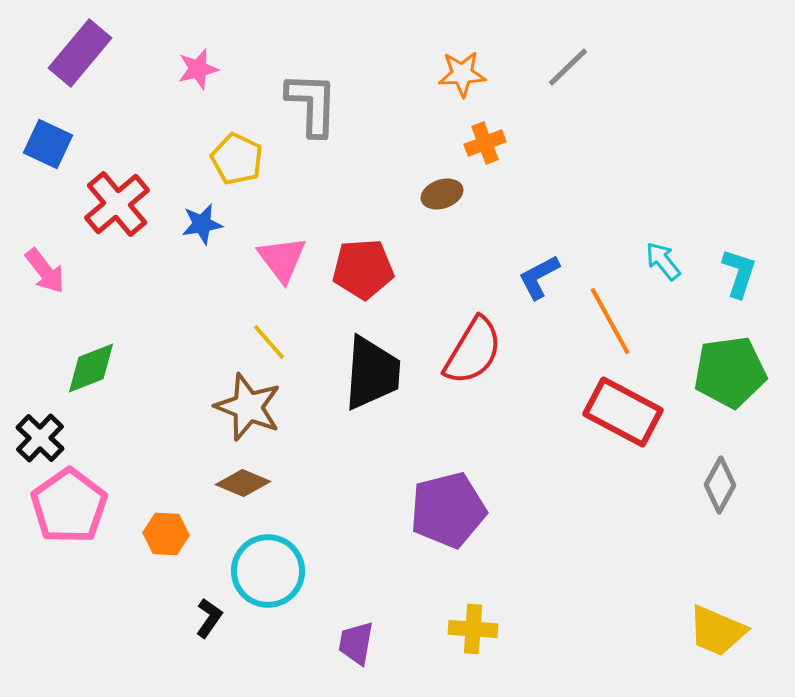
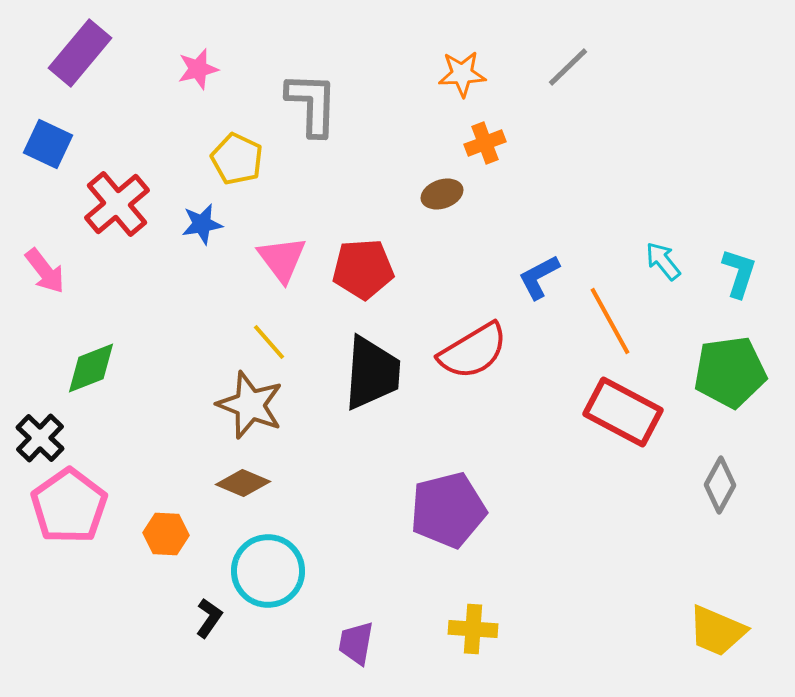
red semicircle: rotated 28 degrees clockwise
brown star: moved 2 px right, 2 px up
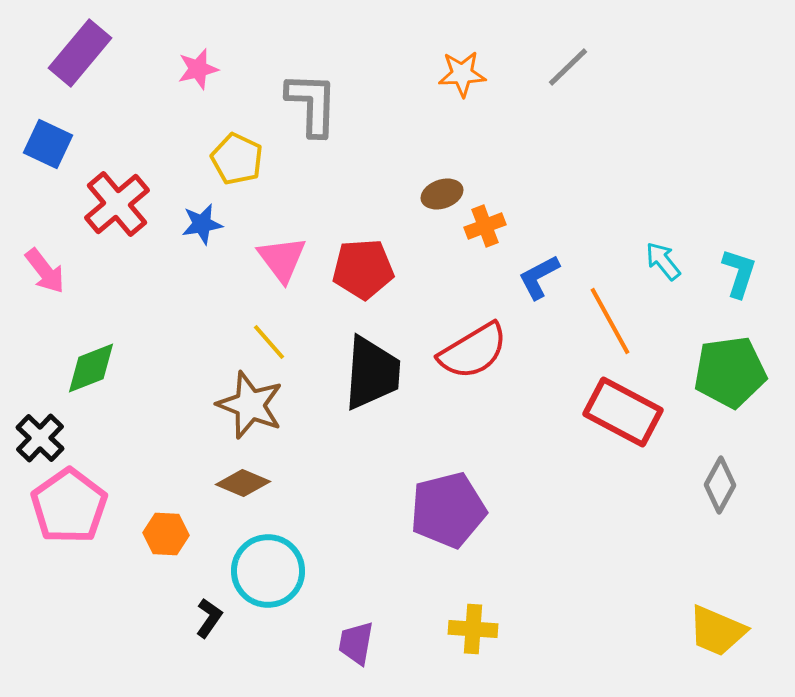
orange cross: moved 83 px down
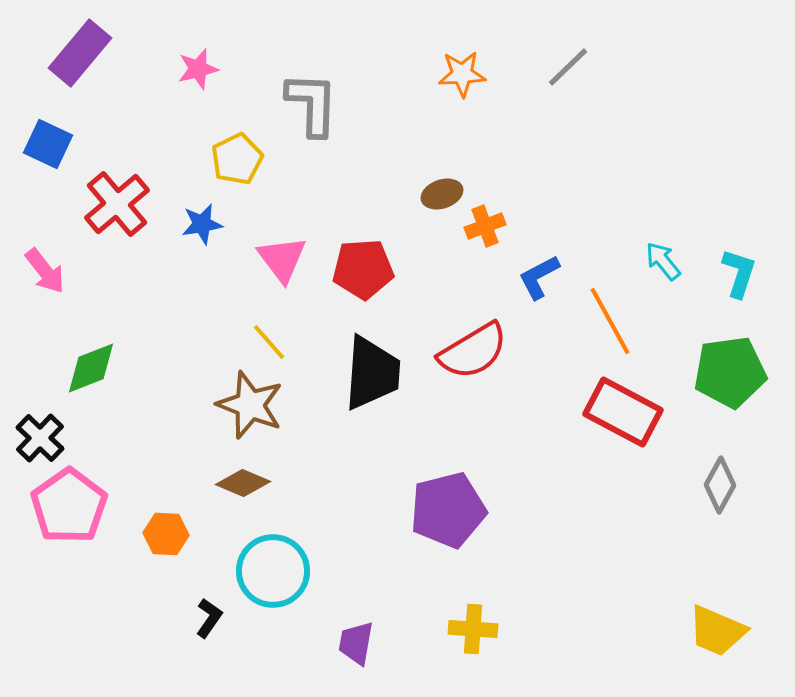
yellow pentagon: rotated 21 degrees clockwise
cyan circle: moved 5 px right
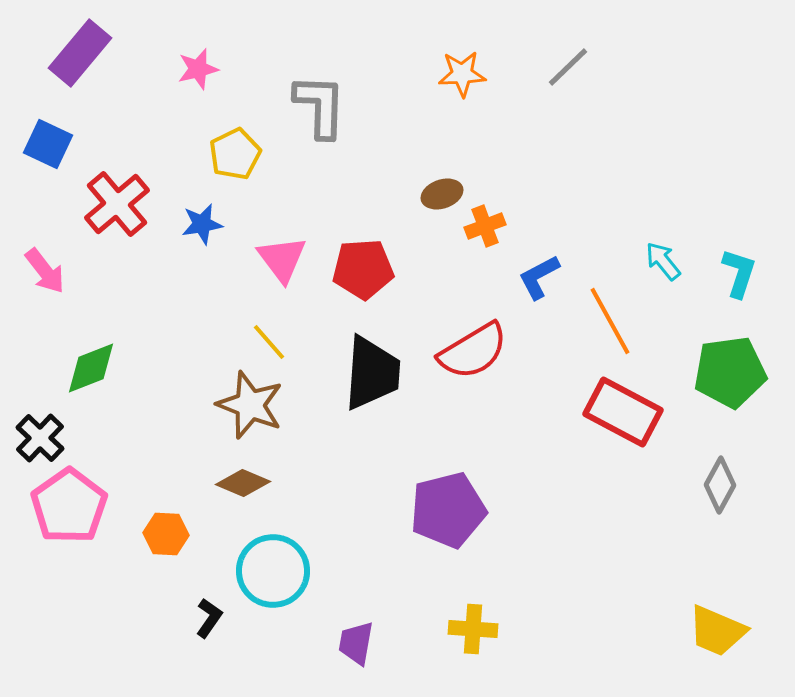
gray L-shape: moved 8 px right, 2 px down
yellow pentagon: moved 2 px left, 5 px up
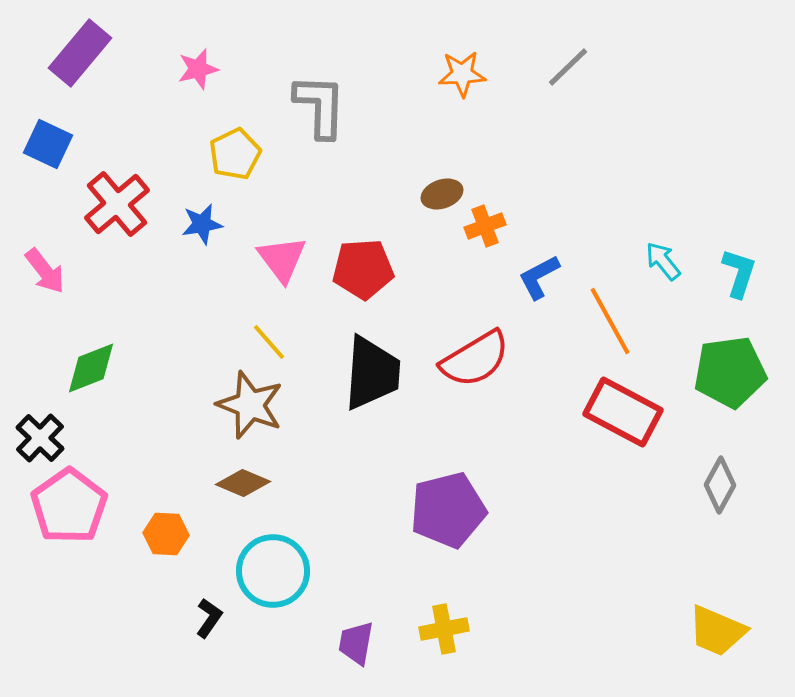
red semicircle: moved 2 px right, 8 px down
yellow cross: moved 29 px left; rotated 15 degrees counterclockwise
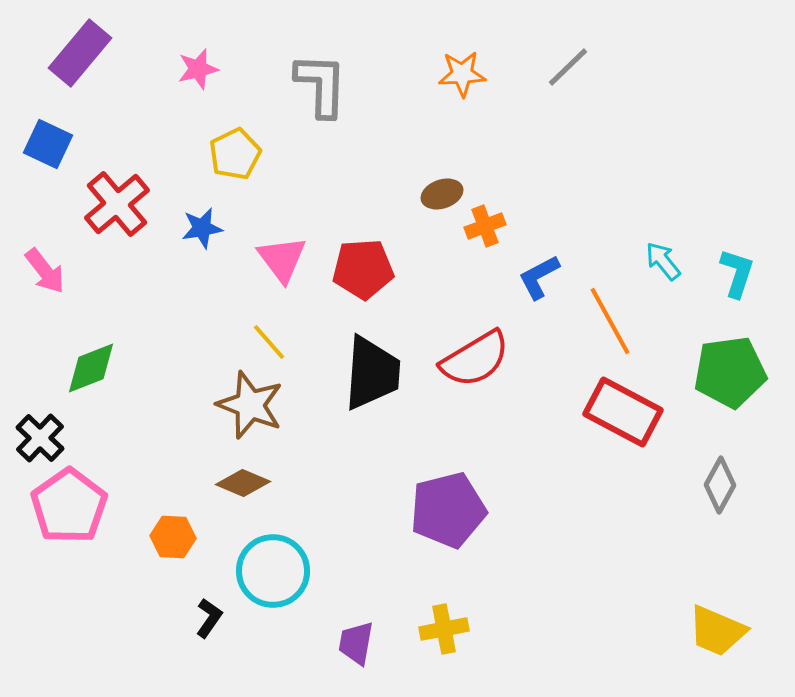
gray L-shape: moved 1 px right, 21 px up
blue star: moved 4 px down
cyan L-shape: moved 2 px left
orange hexagon: moved 7 px right, 3 px down
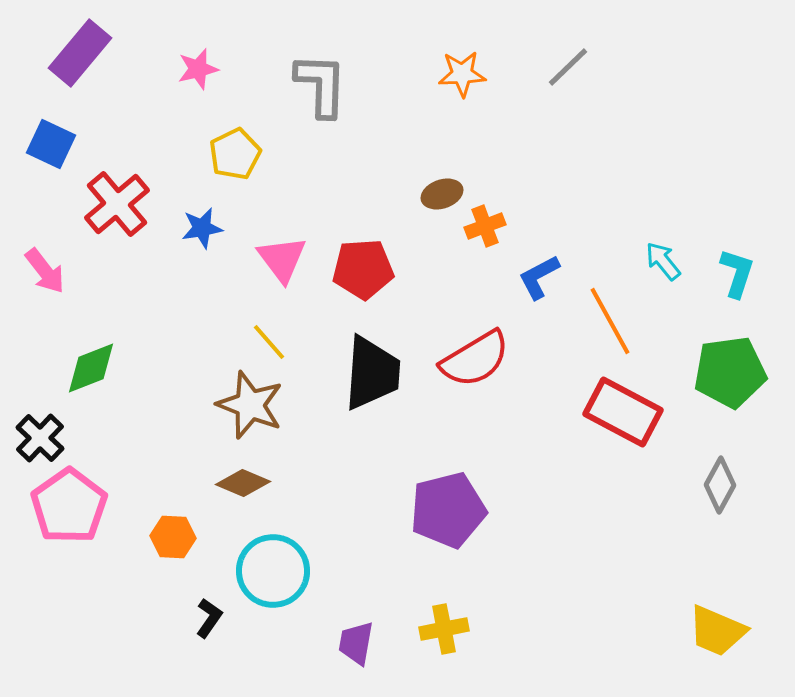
blue square: moved 3 px right
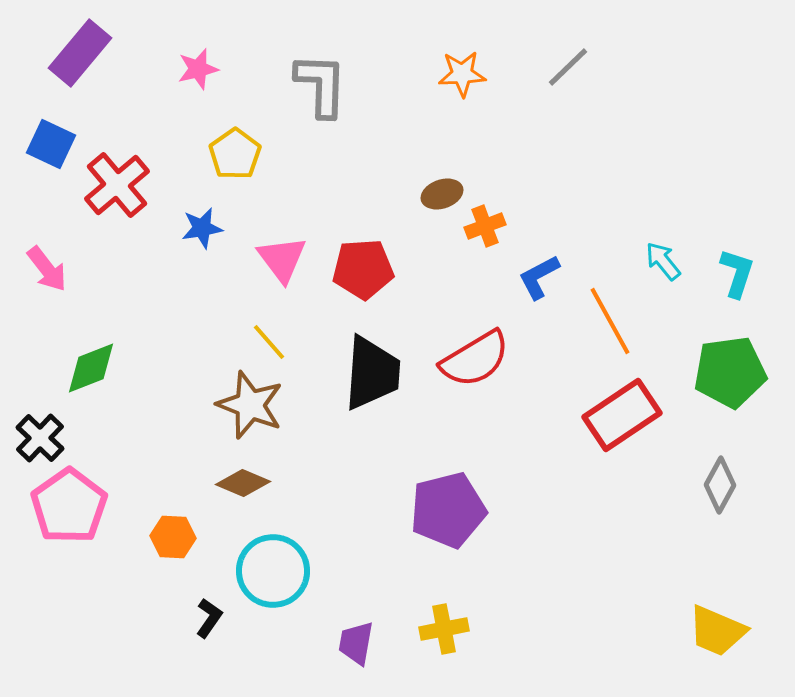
yellow pentagon: rotated 9 degrees counterclockwise
red cross: moved 19 px up
pink arrow: moved 2 px right, 2 px up
red rectangle: moved 1 px left, 3 px down; rotated 62 degrees counterclockwise
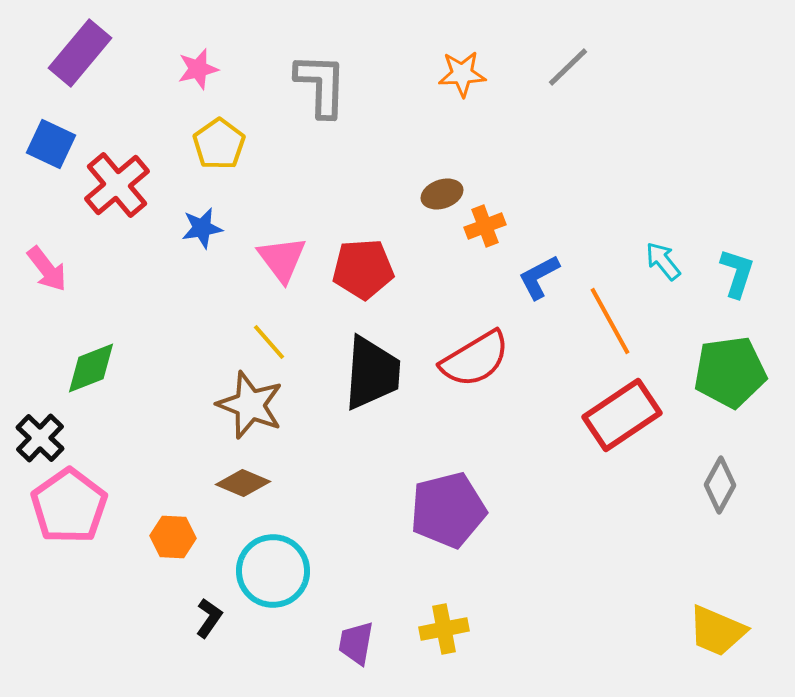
yellow pentagon: moved 16 px left, 10 px up
